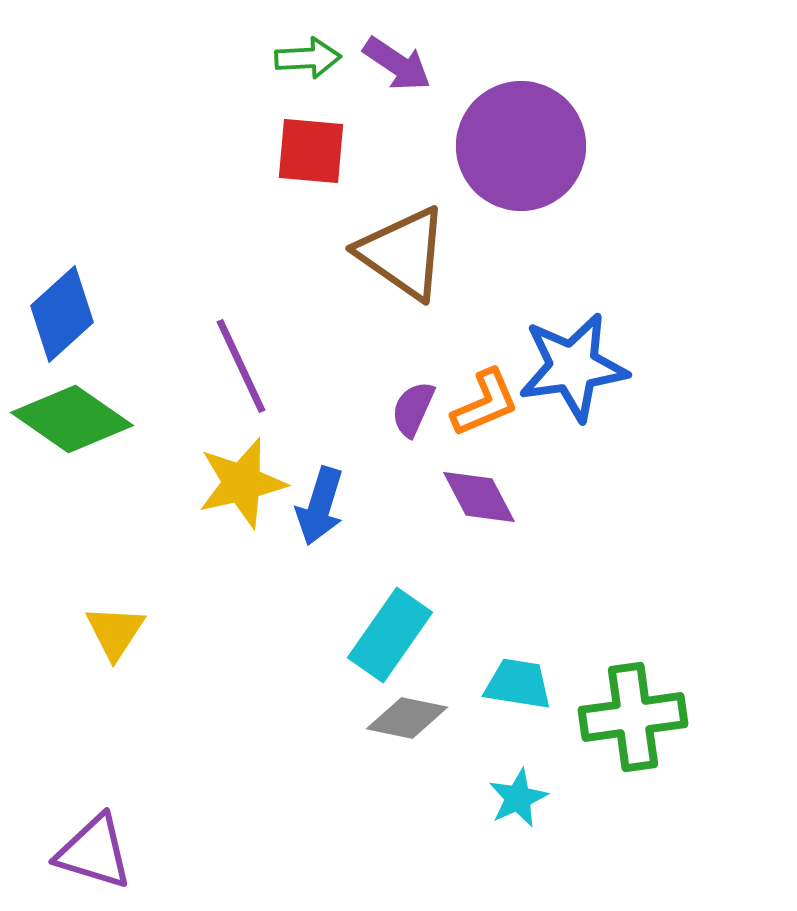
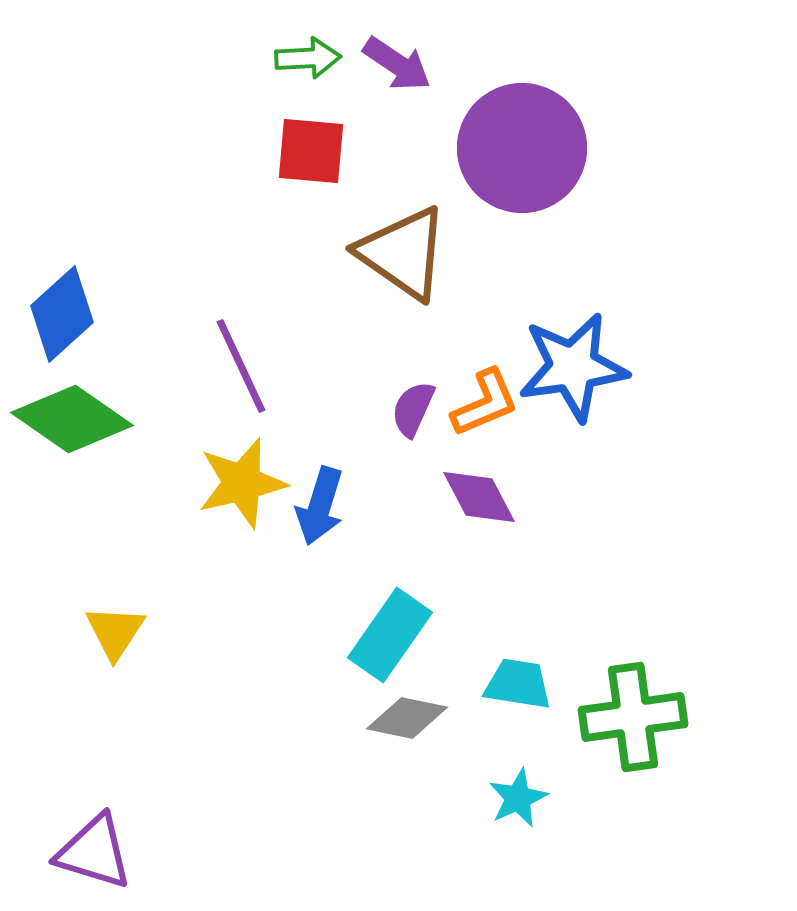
purple circle: moved 1 px right, 2 px down
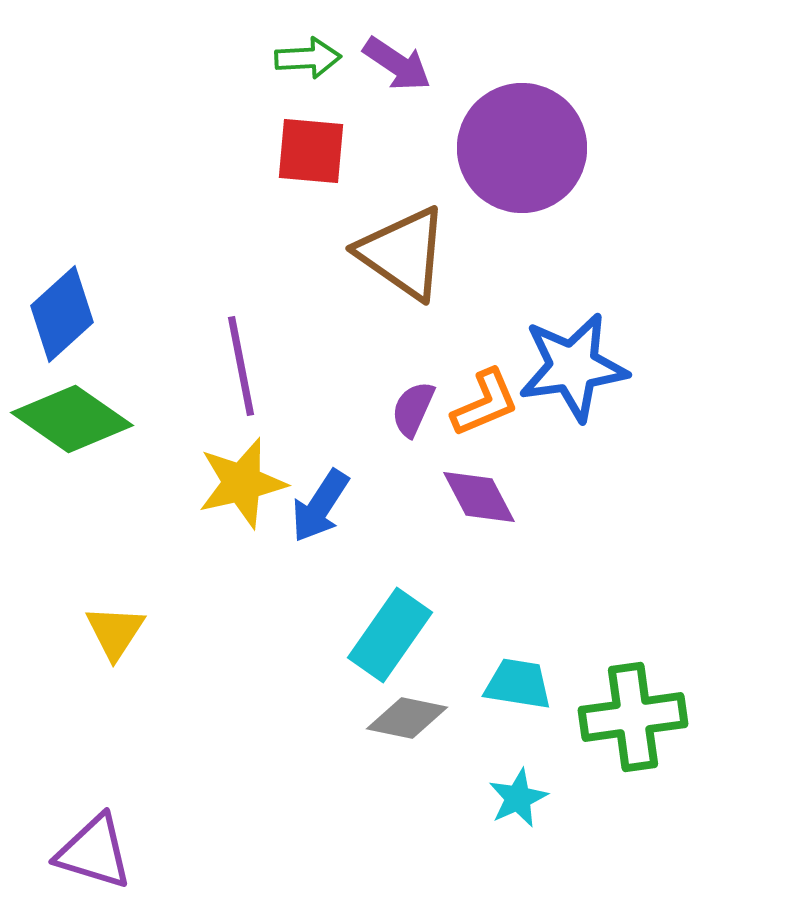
purple line: rotated 14 degrees clockwise
blue arrow: rotated 16 degrees clockwise
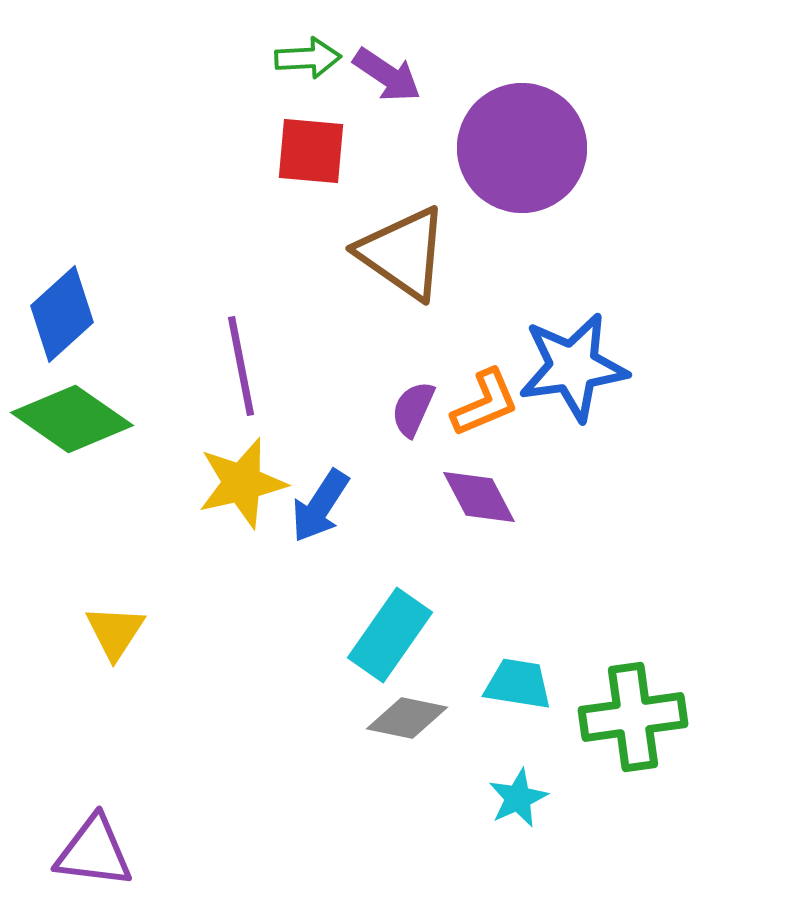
purple arrow: moved 10 px left, 11 px down
purple triangle: rotated 10 degrees counterclockwise
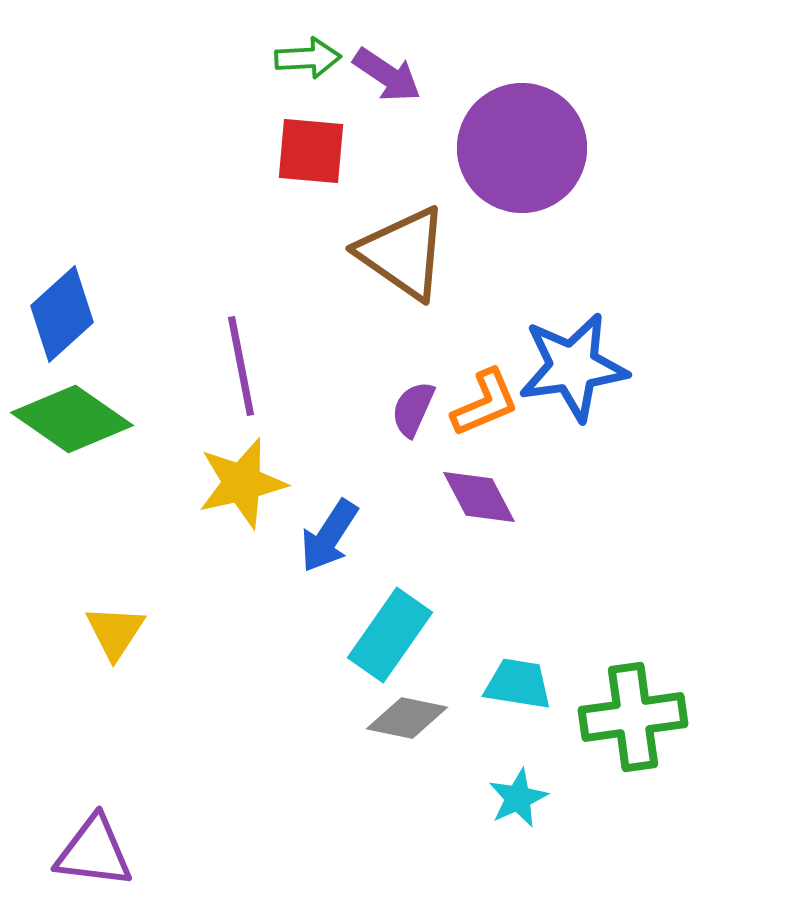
blue arrow: moved 9 px right, 30 px down
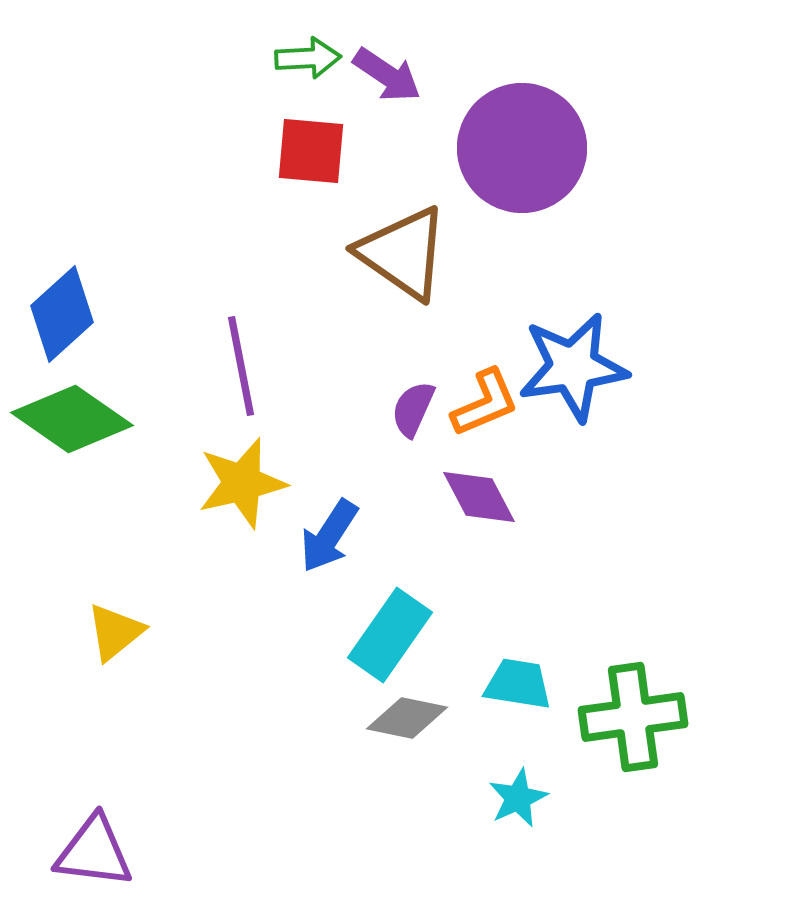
yellow triangle: rotated 18 degrees clockwise
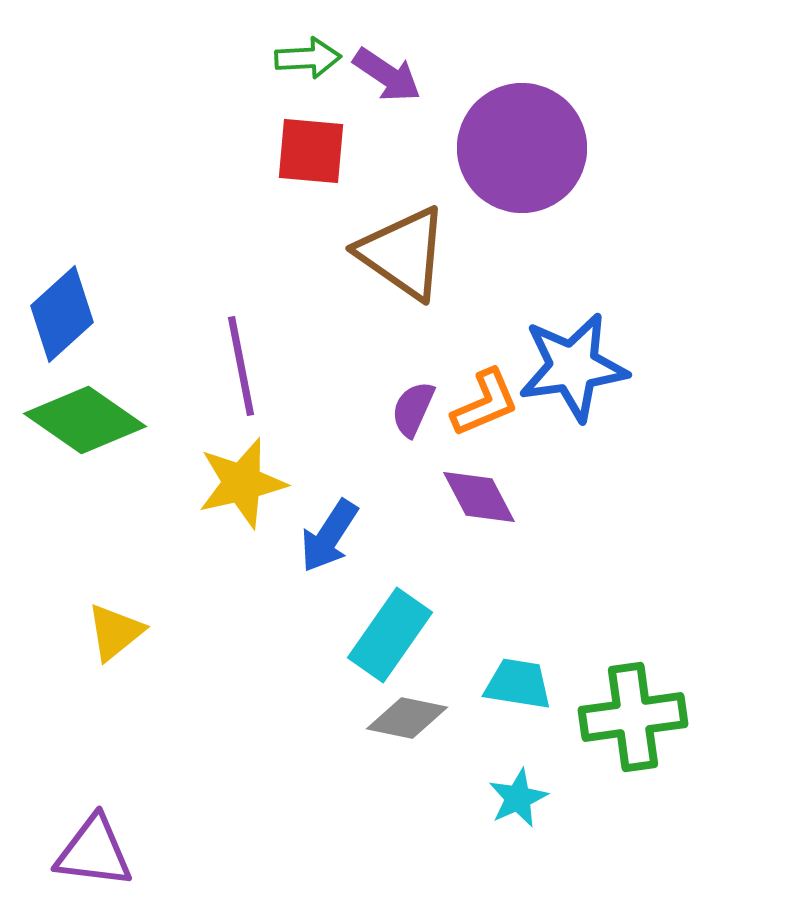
green diamond: moved 13 px right, 1 px down
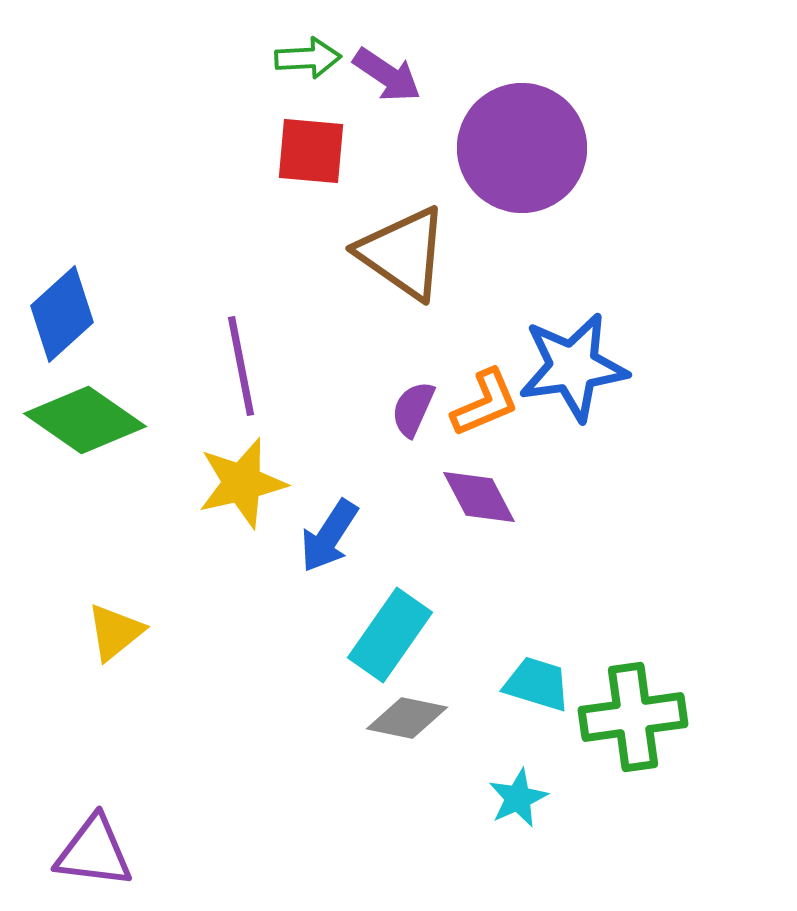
cyan trapezoid: moved 19 px right; rotated 8 degrees clockwise
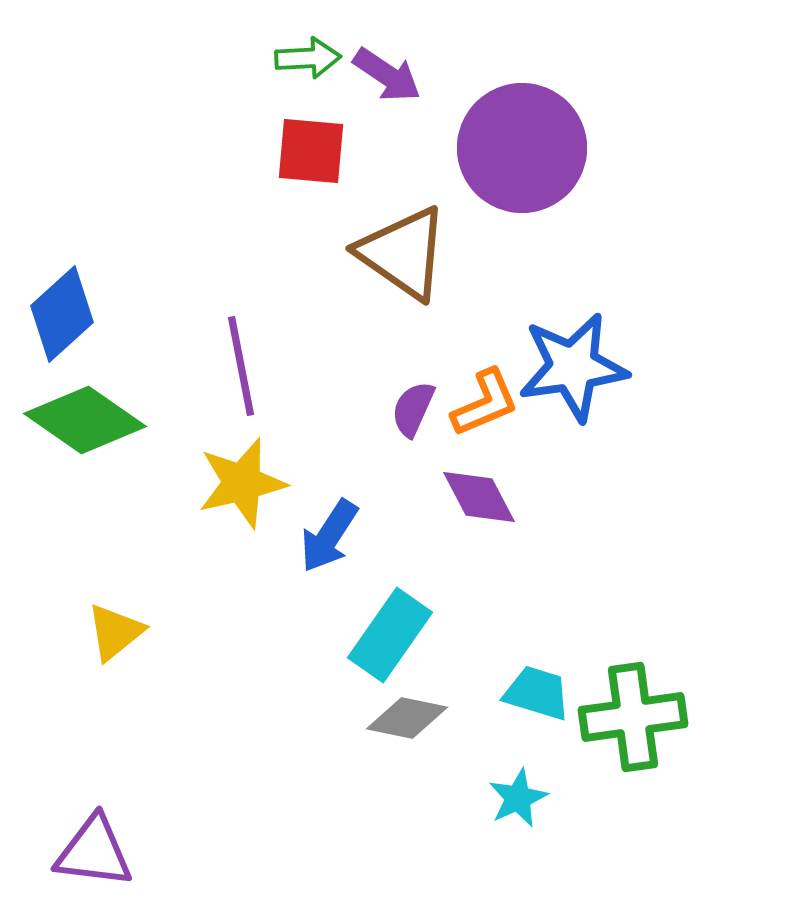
cyan trapezoid: moved 9 px down
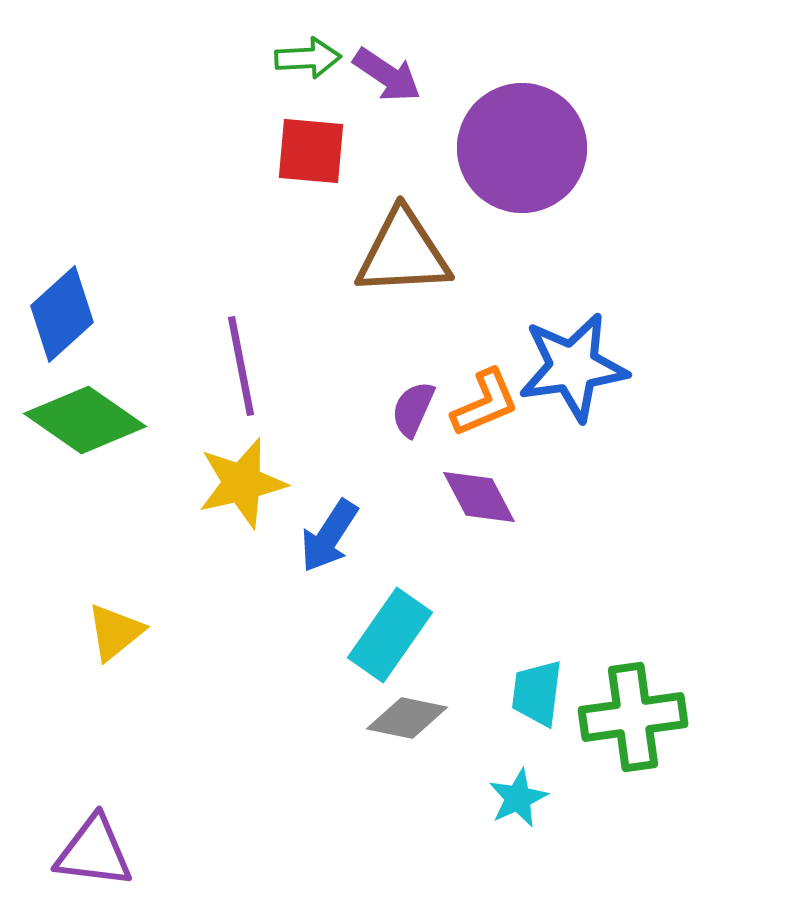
brown triangle: rotated 38 degrees counterclockwise
cyan trapezoid: rotated 100 degrees counterclockwise
